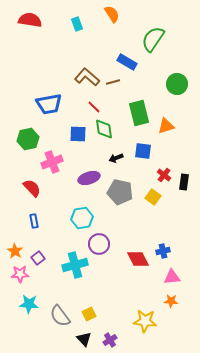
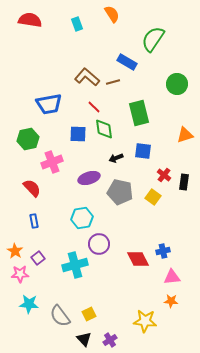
orange triangle at (166, 126): moved 19 px right, 9 px down
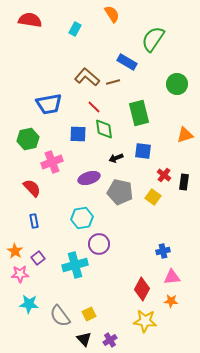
cyan rectangle at (77, 24): moved 2 px left, 5 px down; rotated 48 degrees clockwise
red diamond at (138, 259): moved 4 px right, 30 px down; rotated 55 degrees clockwise
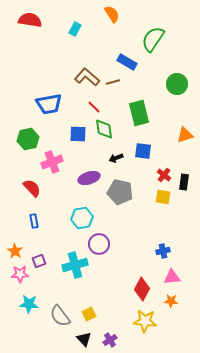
yellow square at (153, 197): moved 10 px right; rotated 28 degrees counterclockwise
purple square at (38, 258): moved 1 px right, 3 px down; rotated 16 degrees clockwise
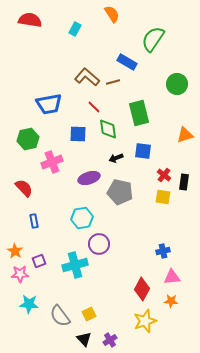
green diamond at (104, 129): moved 4 px right
red semicircle at (32, 188): moved 8 px left
yellow star at (145, 321): rotated 25 degrees counterclockwise
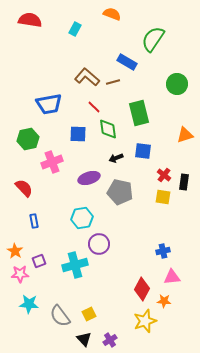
orange semicircle at (112, 14): rotated 36 degrees counterclockwise
orange star at (171, 301): moved 7 px left
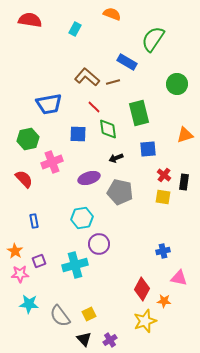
blue square at (143, 151): moved 5 px right, 2 px up; rotated 12 degrees counterclockwise
red semicircle at (24, 188): moved 9 px up
pink triangle at (172, 277): moved 7 px right, 1 px down; rotated 18 degrees clockwise
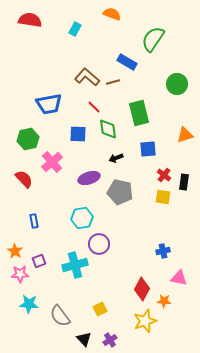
pink cross at (52, 162): rotated 20 degrees counterclockwise
yellow square at (89, 314): moved 11 px right, 5 px up
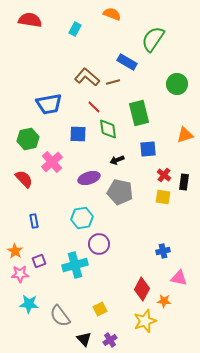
black arrow at (116, 158): moved 1 px right, 2 px down
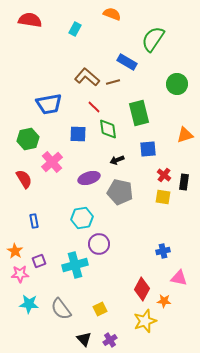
red semicircle at (24, 179): rotated 12 degrees clockwise
gray semicircle at (60, 316): moved 1 px right, 7 px up
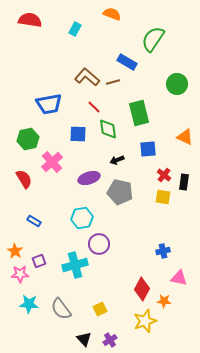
orange triangle at (185, 135): moved 2 px down; rotated 42 degrees clockwise
blue rectangle at (34, 221): rotated 48 degrees counterclockwise
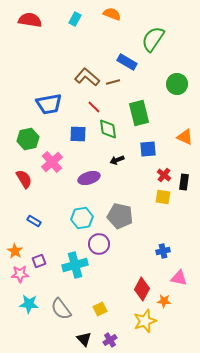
cyan rectangle at (75, 29): moved 10 px up
gray pentagon at (120, 192): moved 24 px down
